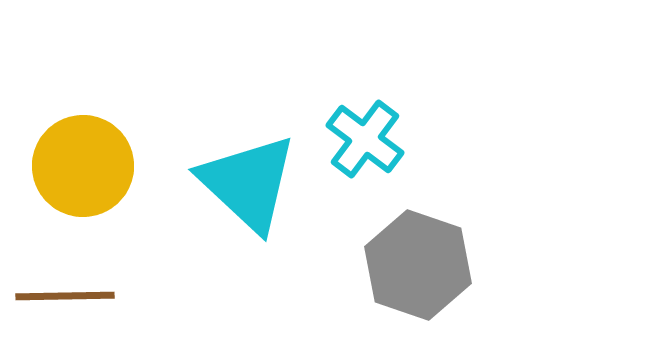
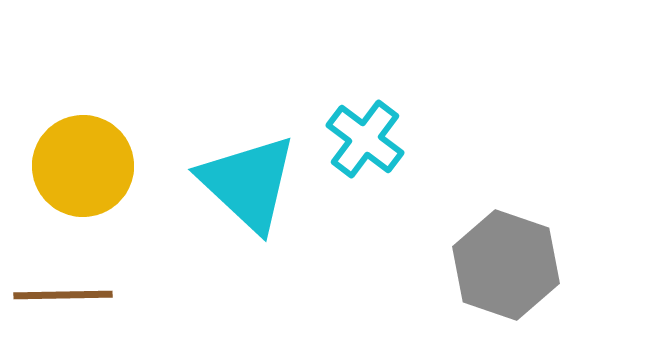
gray hexagon: moved 88 px right
brown line: moved 2 px left, 1 px up
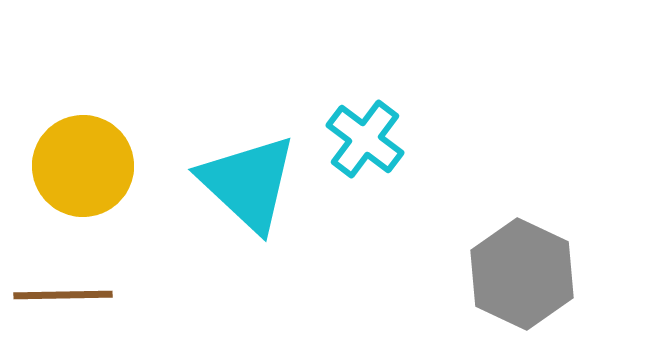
gray hexagon: moved 16 px right, 9 px down; rotated 6 degrees clockwise
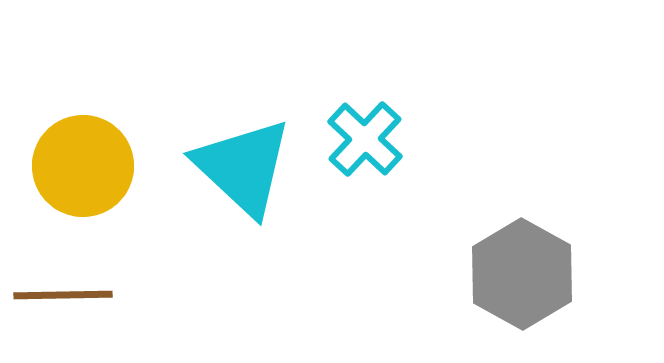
cyan cross: rotated 6 degrees clockwise
cyan triangle: moved 5 px left, 16 px up
gray hexagon: rotated 4 degrees clockwise
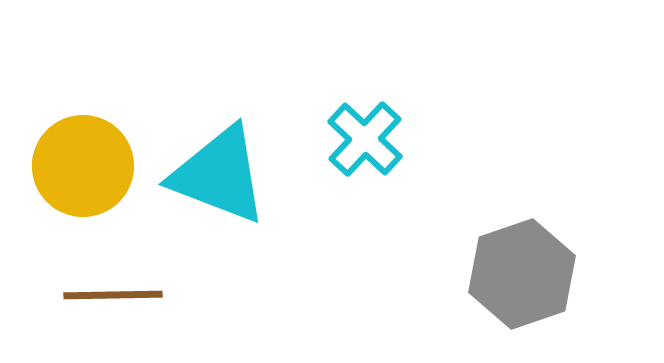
cyan triangle: moved 24 px left, 8 px down; rotated 22 degrees counterclockwise
gray hexagon: rotated 12 degrees clockwise
brown line: moved 50 px right
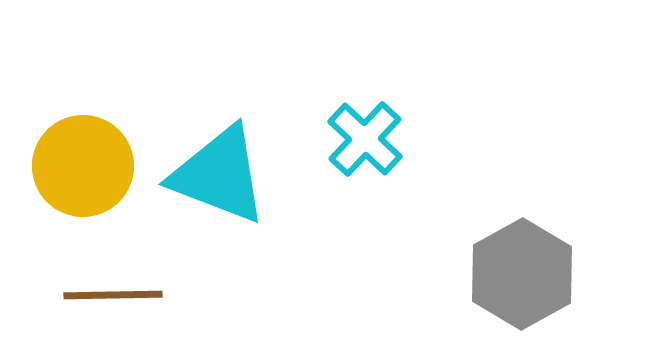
gray hexagon: rotated 10 degrees counterclockwise
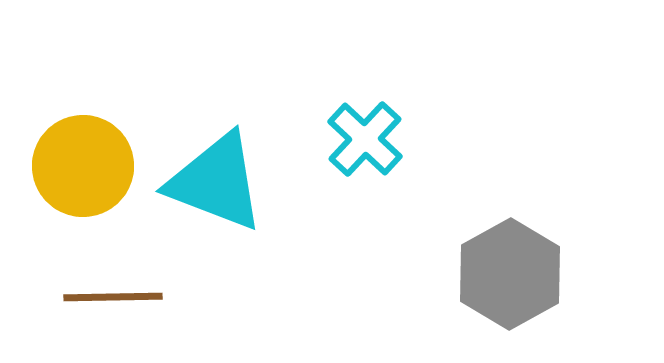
cyan triangle: moved 3 px left, 7 px down
gray hexagon: moved 12 px left
brown line: moved 2 px down
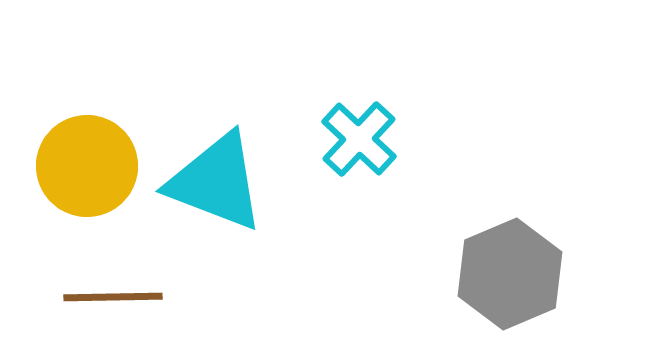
cyan cross: moved 6 px left
yellow circle: moved 4 px right
gray hexagon: rotated 6 degrees clockwise
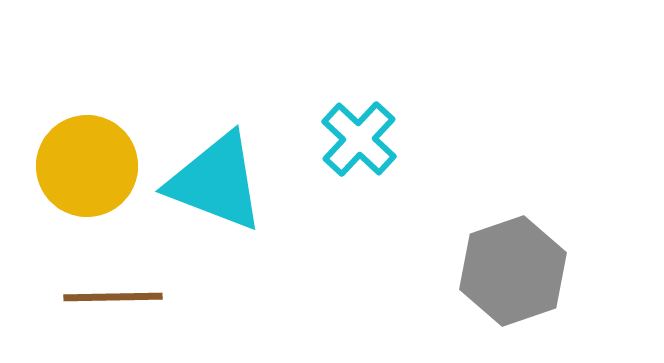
gray hexagon: moved 3 px right, 3 px up; rotated 4 degrees clockwise
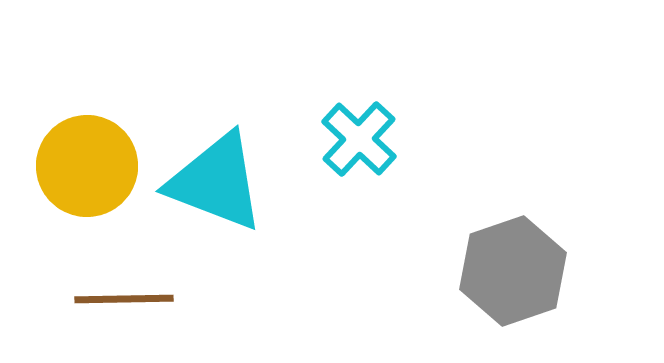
brown line: moved 11 px right, 2 px down
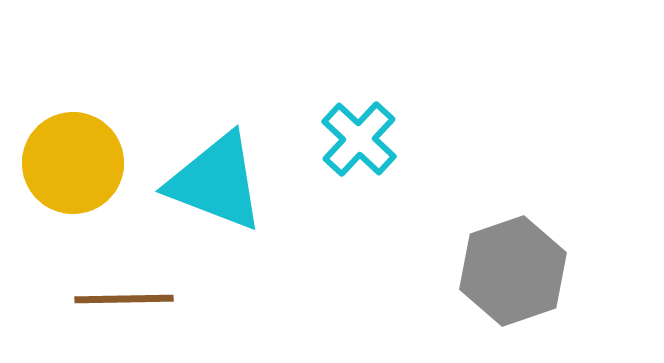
yellow circle: moved 14 px left, 3 px up
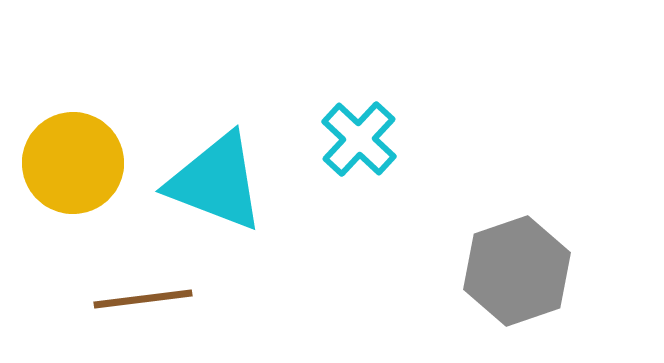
gray hexagon: moved 4 px right
brown line: moved 19 px right; rotated 6 degrees counterclockwise
